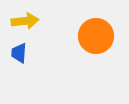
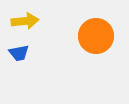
blue trapezoid: rotated 105 degrees counterclockwise
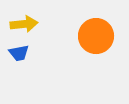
yellow arrow: moved 1 px left, 3 px down
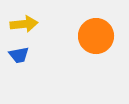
blue trapezoid: moved 2 px down
